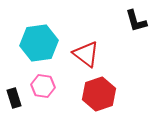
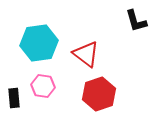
black rectangle: rotated 12 degrees clockwise
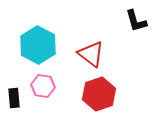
cyan hexagon: moved 1 px left, 2 px down; rotated 24 degrees counterclockwise
red triangle: moved 5 px right
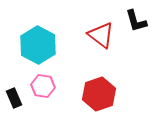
red triangle: moved 10 px right, 19 px up
black rectangle: rotated 18 degrees counterclockwise
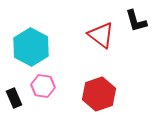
cyan hexagon: moved 7 px left, 2 px down
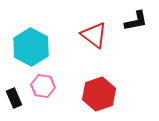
black L-shape: rotated 85 degrees counterclockwise
red triangle: moved 7 px left
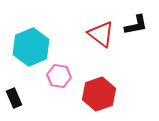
black L-shape: moved 4 px down
red triangle: moved 7 px right, 1 px up
cyan hexagon: rotated 9 degrees clockwise
pink hexagon: moved 16 px right, 10 px up
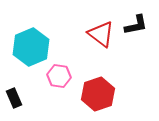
red hexagon: moved 1 px left
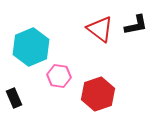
red triangle: moved 1 px left, 5 px up
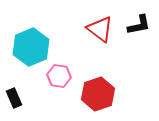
black L-shape: moved 3 px right
